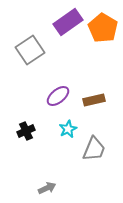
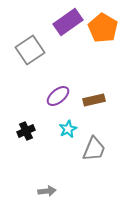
gray arrow: moved 3 px down; rotated 18 degrees clockwise
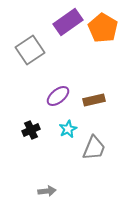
black cross: moved 5 px right, 1 px up
gray trapezoid: moved 1 px up
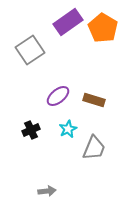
brown rectangle: rotated 30 degrees clockwise
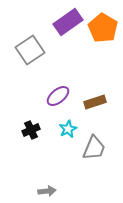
brown rectangle: moved 1 px right, 2 px down; rotated 35 degrees counterclockwise
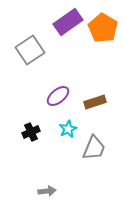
black cross: moved 2 px down
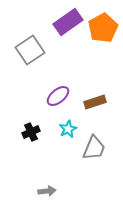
orange pentagon: rotated 12 degrees clockwise
